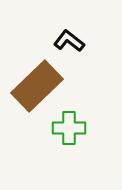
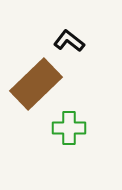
brown rectangle: moved 1 px left, 2 px up
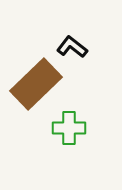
black L-shape: moved 3 px right, 6 px down
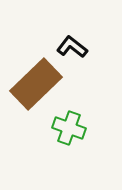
green cross: rotated 20 degrees clockwise
